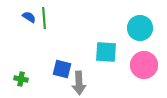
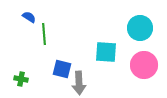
green line: moved 16 px down
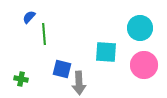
blue semicircle: rotated 80 degrees counterclockwise
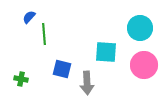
gray arrow: moved 8 px right
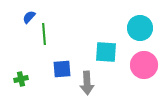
blue square: rotated 18 degrees counterclockwise
green cross: rotated 24 degrees counterclockwise
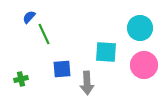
green line: rotated 20 degrees counterclockwise
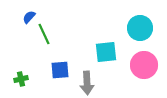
cyan square: rotated 10 degrees counterclockwise
blue square: moved 2 px left, 1 px down
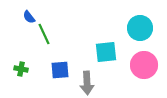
blue semicircle: rotated 80 degrees counterclockwise
green cross: moved 10 px up; rotated 24 degrees clockwise
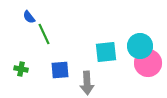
cyan circle: moved 18 px down
pink circle: moved 4 px right, 2 px up
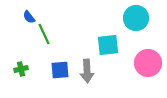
cyan circle: moved 4 px left, 28 px up
cyan square: moved 2 px right, 7 px up
green cross: rotated 24 degrees counterclockwise
gray arrow: moved 12 px up
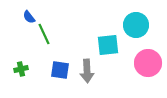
cyan circle: moved 7 px down
blue square: rotated 12 degrees clockwise
